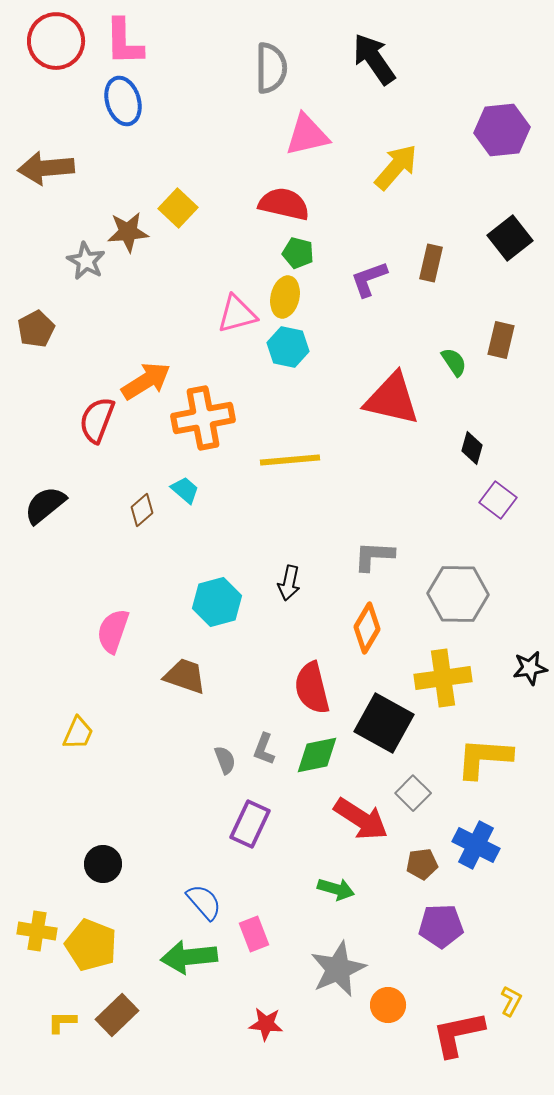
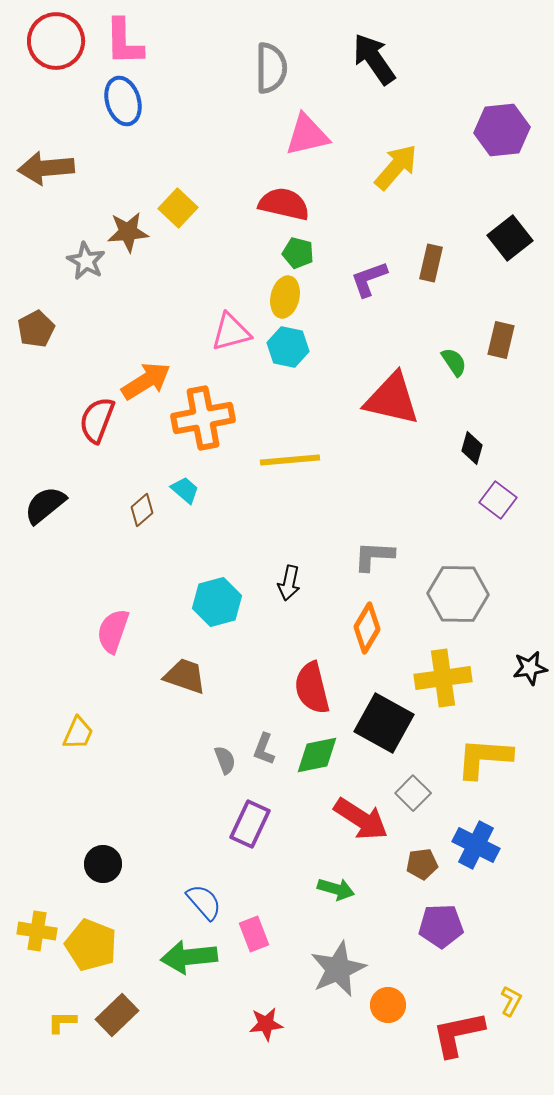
pink triangle at (237, 314): moved 6 px left, 18 px down
red star at (266, 1024): rotated 12 degrees counterclockwise
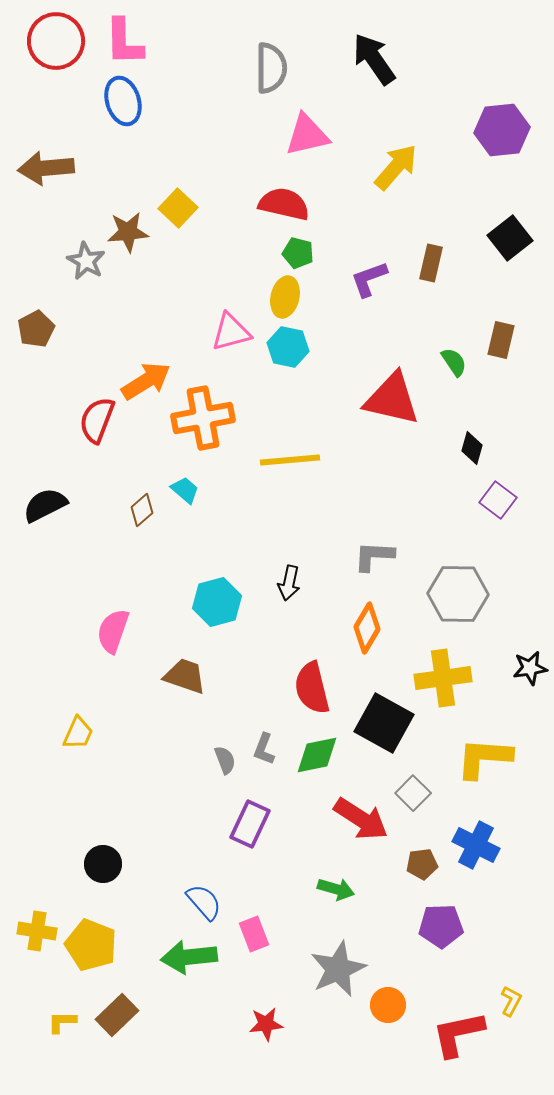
black semicircle at (45, 505): rotated 12 degrees clockwise
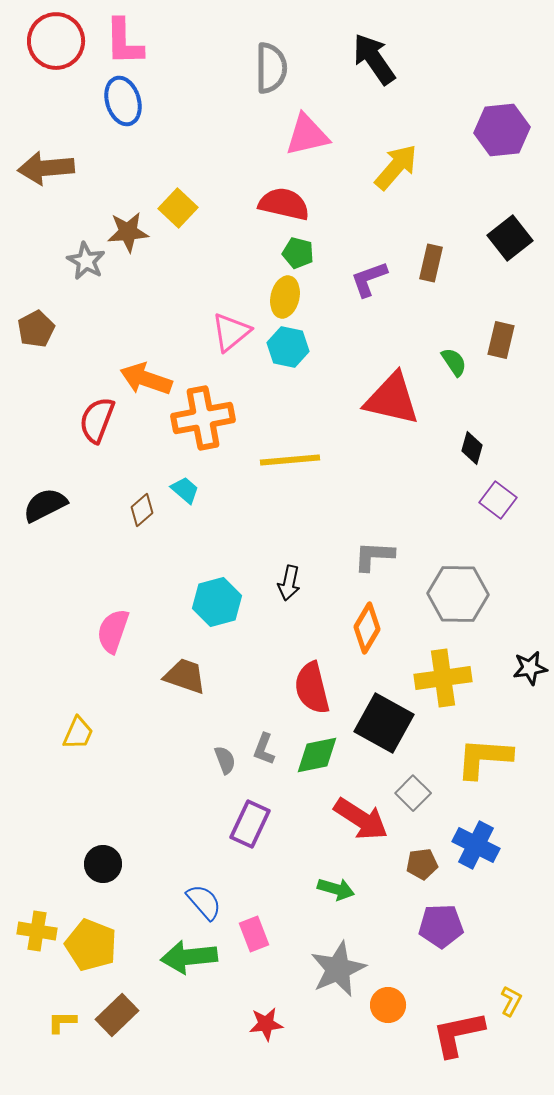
pink triangle at (231, 332): rotated 24 degrees counterclockwise
orange arrow at (146, 381): moved 2 px up; rotated 129 degrees counterclockwise
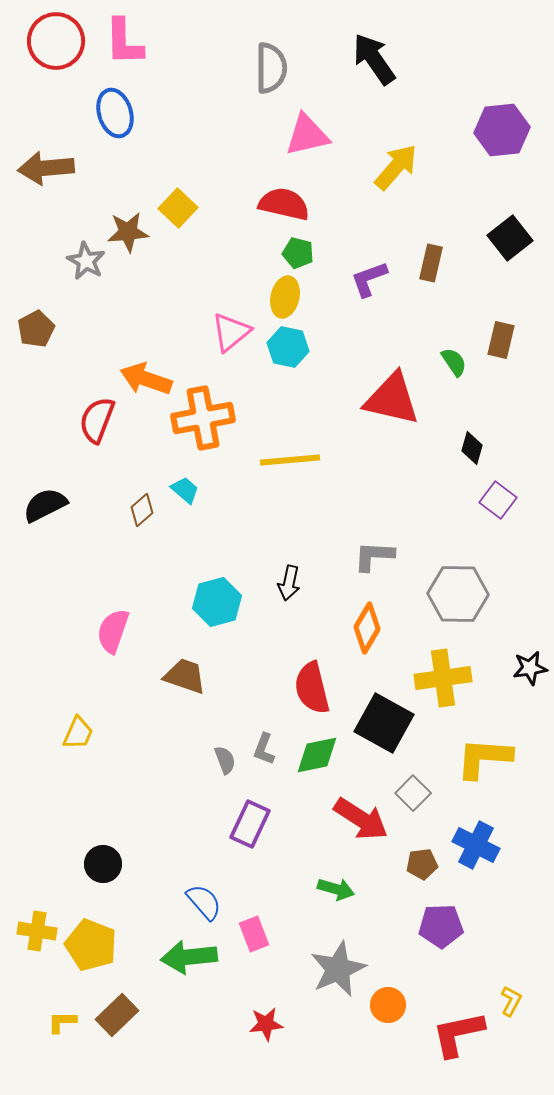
blue ellipse at (123, 101): moved 8 px left, 12 px down
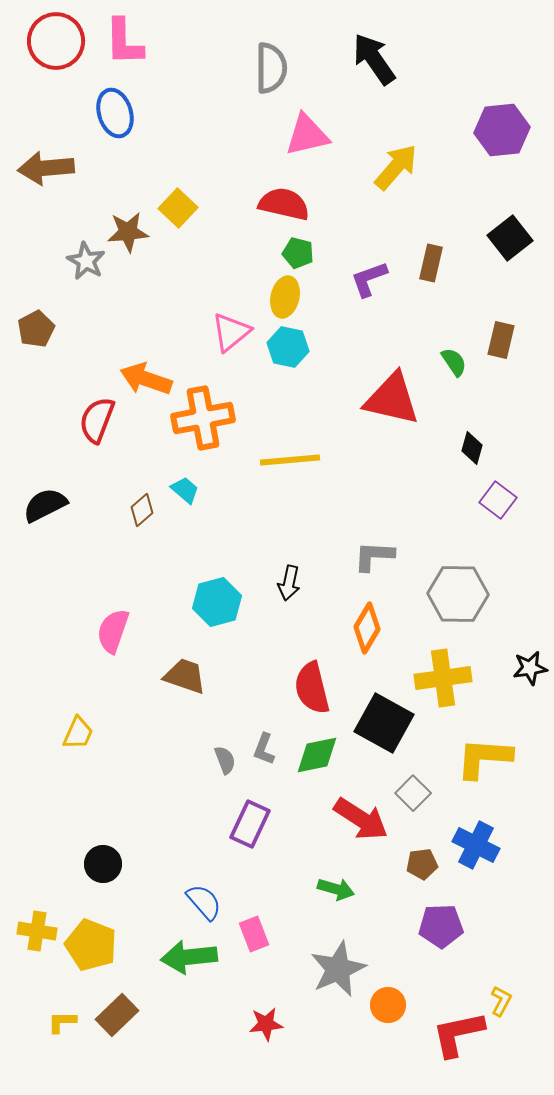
yellow L-shape at (511, 1001): moved 10 px left
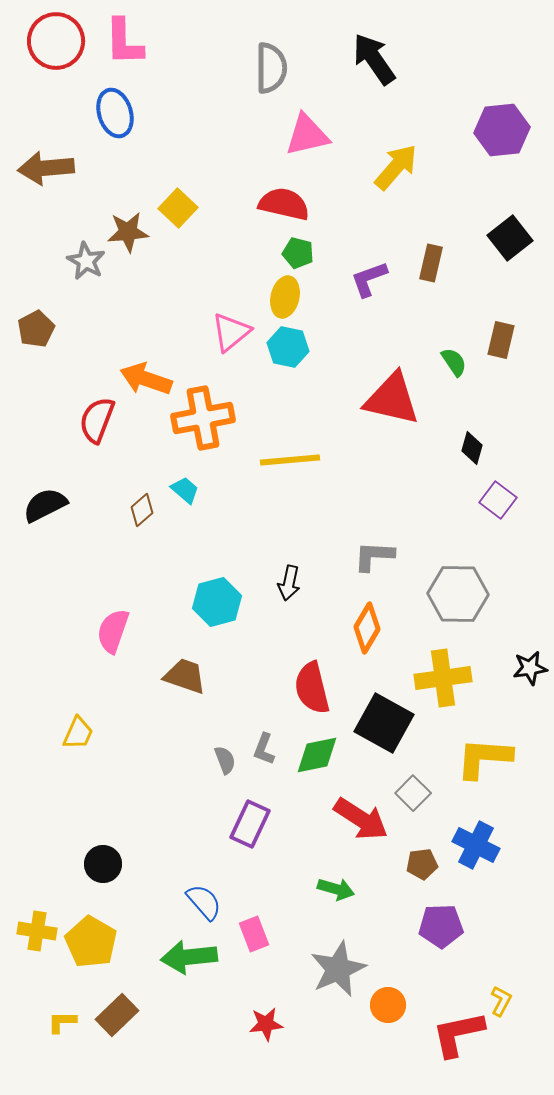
yellow pentagon at (91, 945): moved 3 px up; rotated 9 degrees clockwise
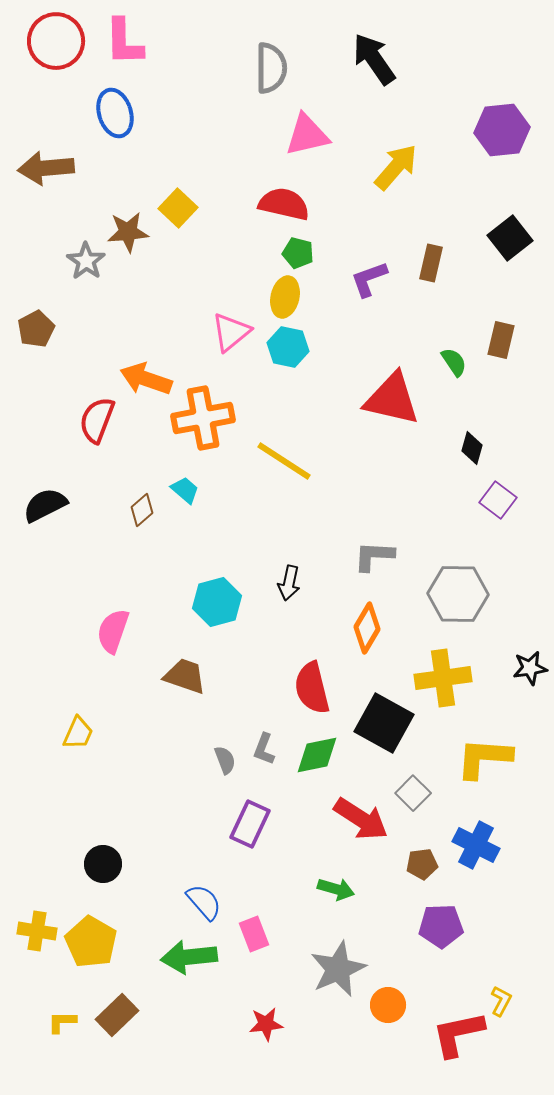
gray star at (86, 261): rotated 6 degrees clockwise
yellow line at (290, 460): moved 6 px left, 1 px down; rotated 38 degrees clockwise
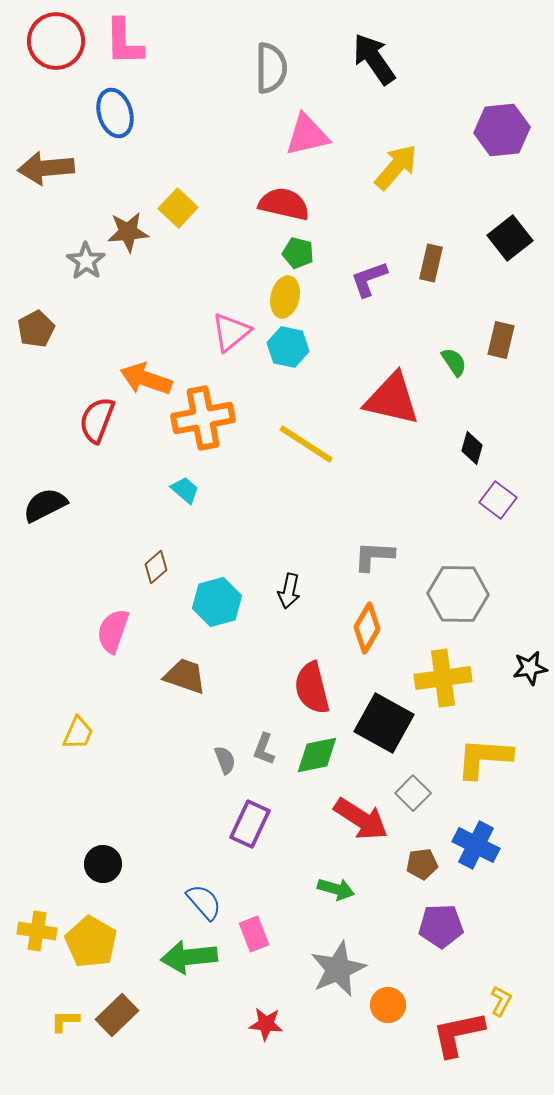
yellow line at (284, 461): moved 22 px right, 17 px up
brown diamond at (142, 510): moved 14 px right, 57 px down
black arrow at (289, 583): moved 8 px down
yellow L-shape at (62, 1022): moved 3 px right, 1 px up
red star at (266, 1024): rotated 12 degrees clockwise
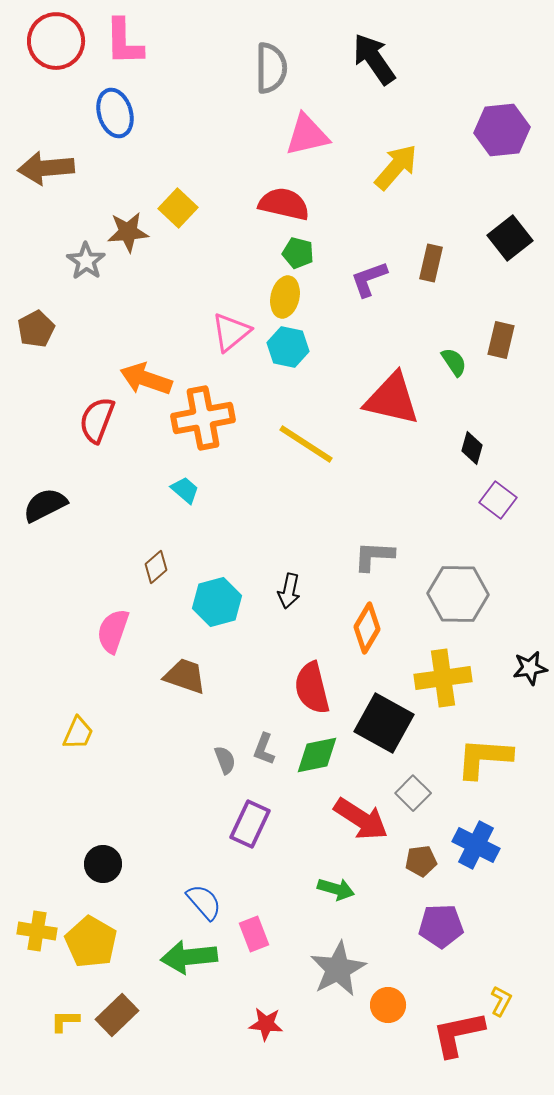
brown pentagon at (422, 864): moved 1 px left, 3 px up
gray star at (338, 969): rotated 4 degrees counterclockwise
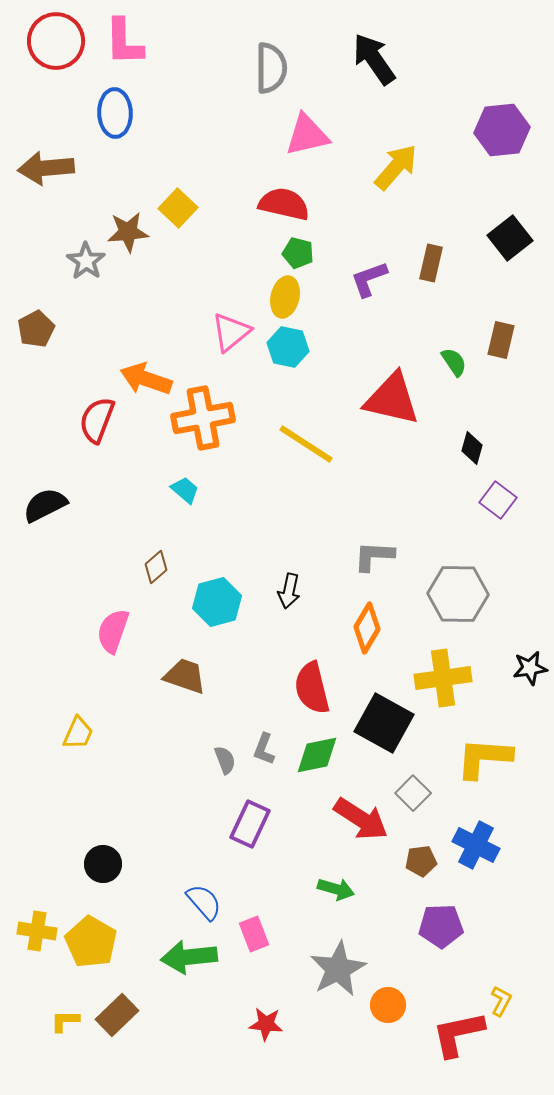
blue ellipse at (115, 113): rotated 15 degrees clockwise
